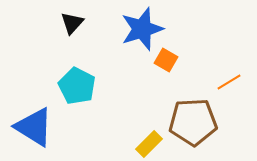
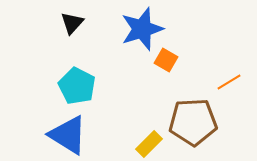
blue triangle: moved 34 px right, 8 px down
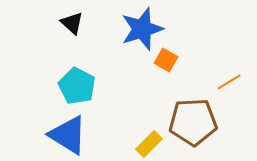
black triangle: rotated 30 degrees counterclockwise
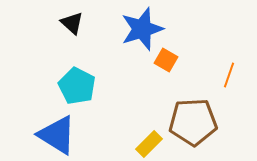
orange line: moved 7 px up; rotated 40 degrees counterclockwise
blue triangle: moved 11 px left
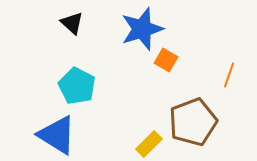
brown pentagon: rotated 18 degrees counterclockwise
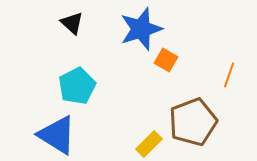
blue star: moved 1 px left
cyan pentagon: rotated 18 degrees clockwise
